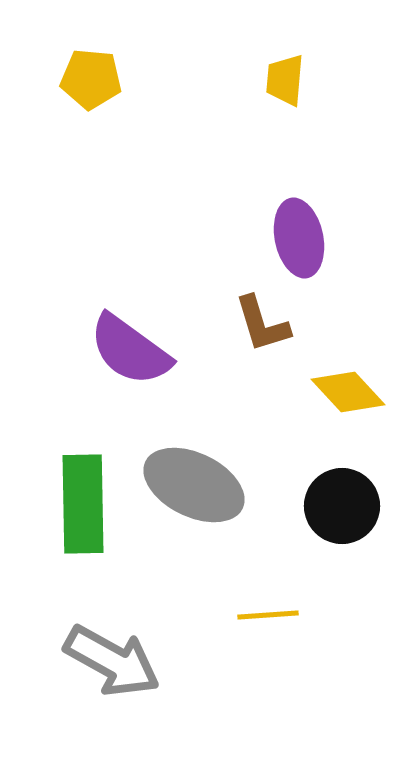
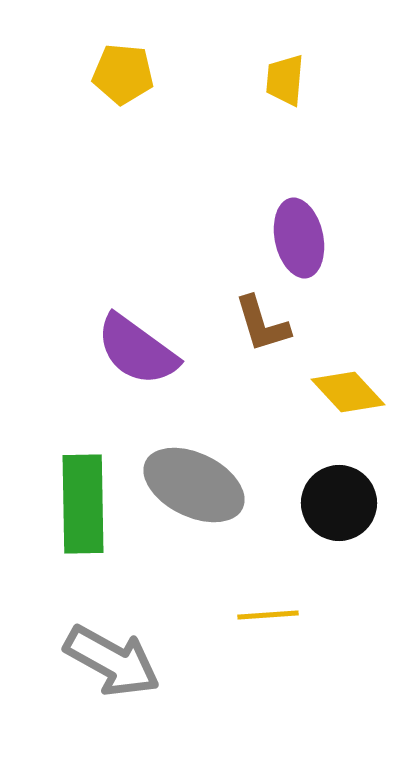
yellow pentagon: moved 32 px right, 5 px up
purple semicircle: moved 7 px right
black circle: moved 3 px left, 3 px up
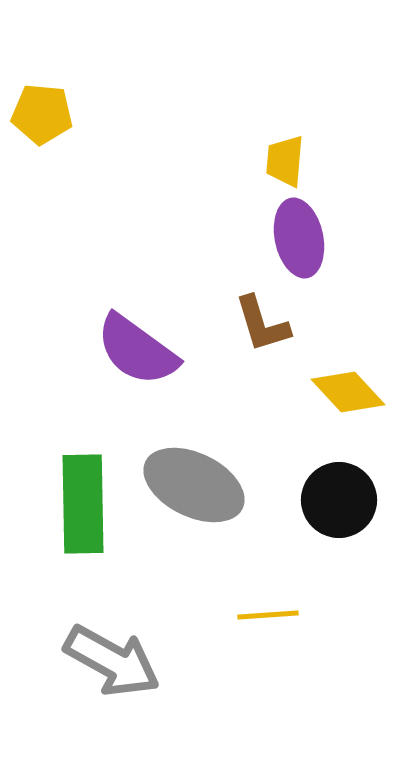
yellow pentagon: moved 81 px left, 40 px down
yellow trapezoid: moved 81 px down
black circle: moved 3 px up
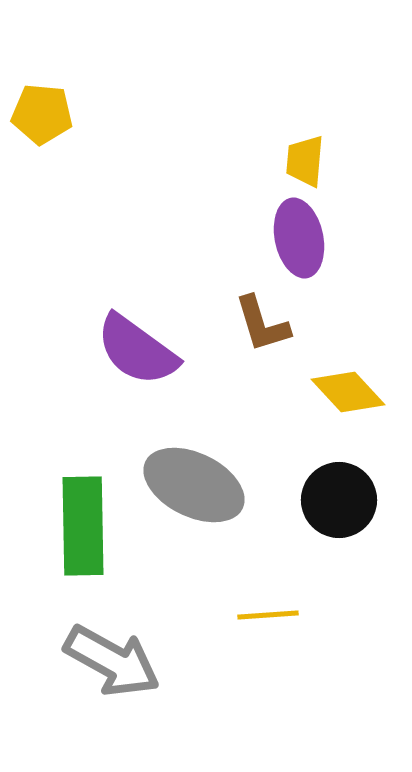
yellow trapezoid: moved 20 px right
green rectangle: moved 22 px down
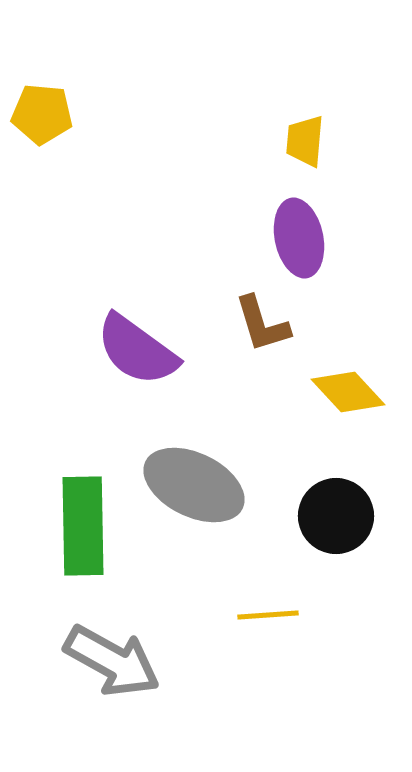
yellow trapezoid: moved 20 px up
black circle: moved 3 px left, 16 px down
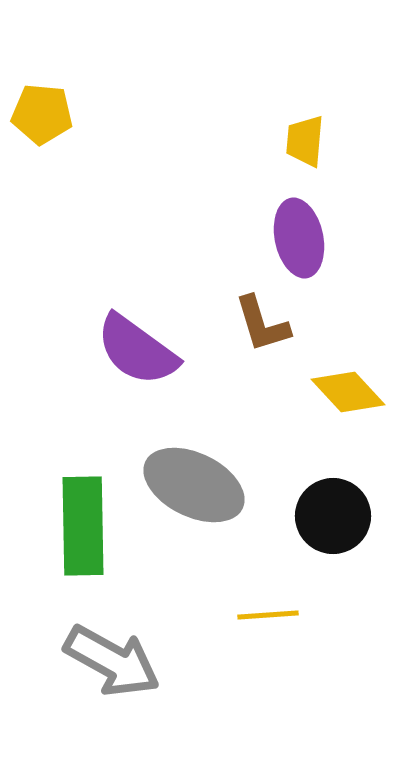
black circle: moved 3 px left
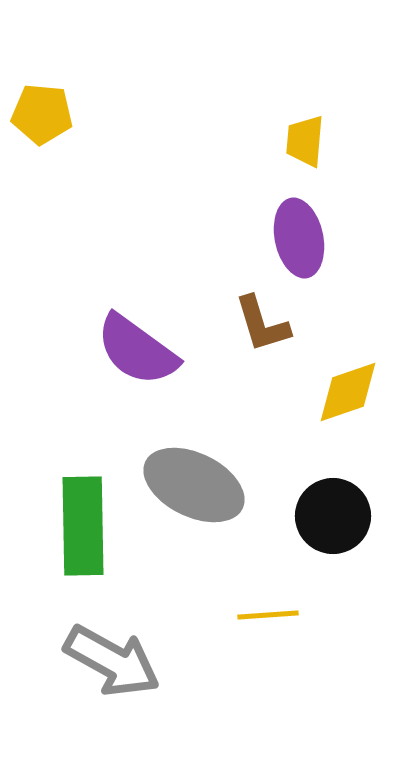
yellow diamond: rotated 66 degrees counterclockwise
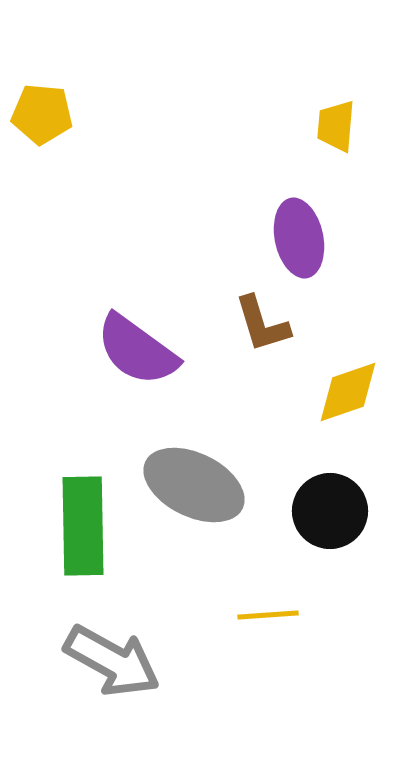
yellow trapezoid: moved 31 px right, 15 px up
black circle: moved 3 px left, 5 px up
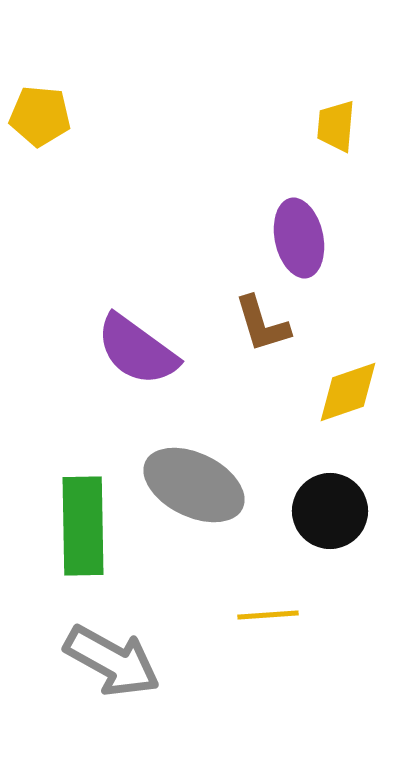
yellow pentagon: moved 2 px left, 2 px down
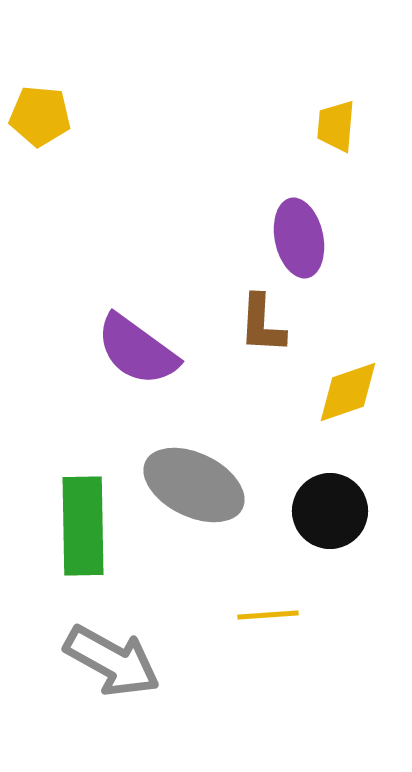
brown L-shape: rotated 20 degrees clockwise
